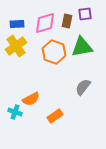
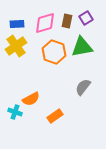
purple square: moved 1 px right, 4 px down; rotated 24 degrees counterclockwise
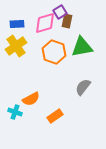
purple square: moved 26 px left, 6 px up
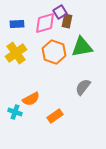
yellow cross: moved 7 px down
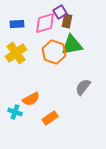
green triangle: moved 10 px left, 2 px up
orange rectangle: moved 5 px left, 2 px down
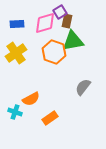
green triangle: moved 1 px right, 4 px up
